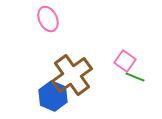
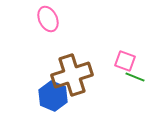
pink square: rotated 15 degrees counterclockwise
brown cross: rotated 18 degrees clockwise
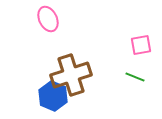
pink square: moved 16 px right, 16 px up; rotated 30 degrees counterclockwise
brown cross: moved 1 px left
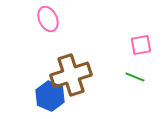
blue hexagon: moved 3 px left
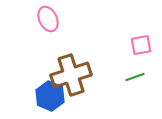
green line: rotated 42 degrees counterclockwise
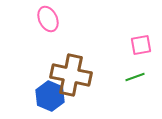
brown cross: rotated 30 degrees clockwise
